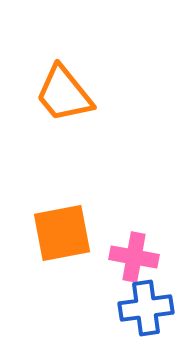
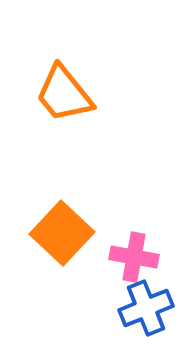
orange square: rotated 36 degrees counterclockwise
blue cross: rotated 14 degrees counterclockwise
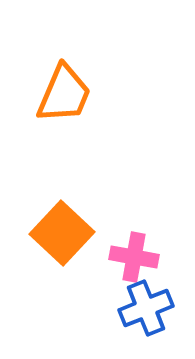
orange trapezoid: rotated 118 degrees counterclockwise
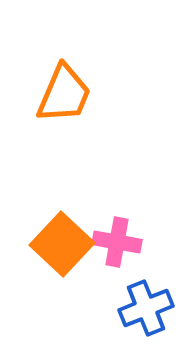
orange square: moved 11 px down
pink cross: moved 17 px left, 15 px up
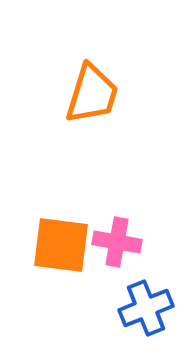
orange trapezoid: moved 28 px right; rotated 6 degrees counterclockwise
orange square: moved 1 px left, 1 px down; rotated 36 degrees counterclockwise
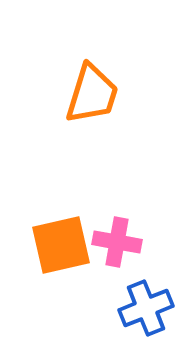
orange square: rotated 20 degrees counterclockwise
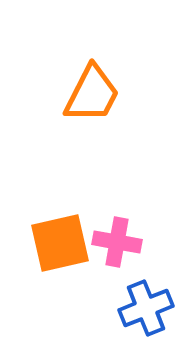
orange trapezoid: rotated 10 degrees clockwise
orange square: moved 1 px left, 2 px up
